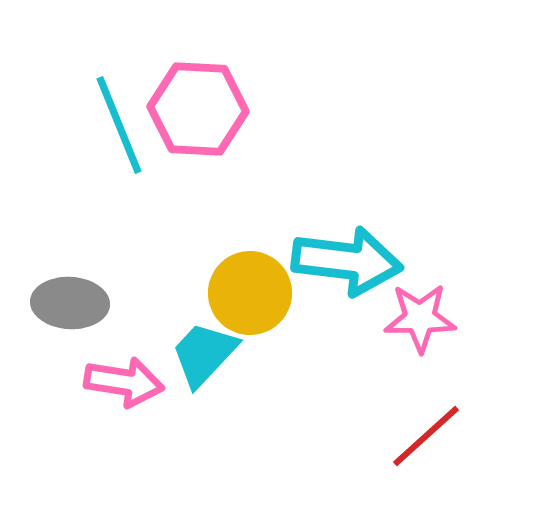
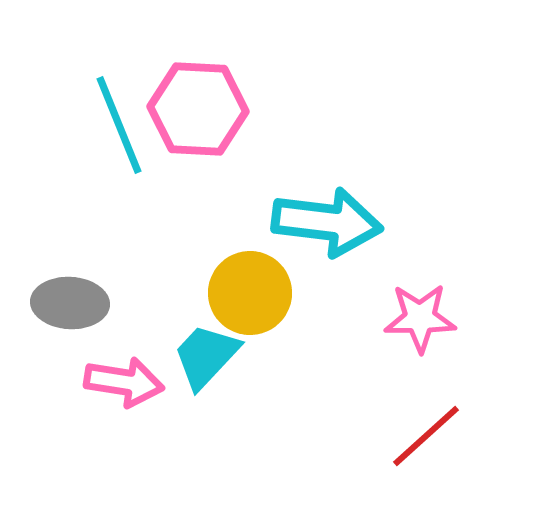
cyan arrow: moved 20 px left, 39 px up
cyan trapezoid: moved 2 px right, 2 px down
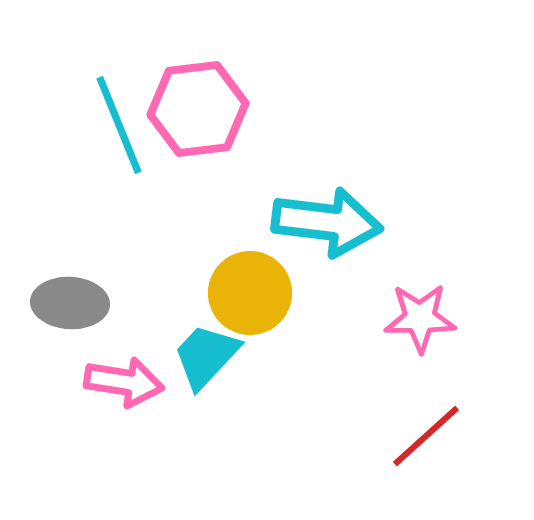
pink hexagon: rotated 10 degrees counterclockwise
